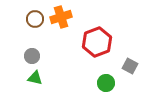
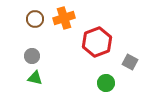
orange cross: moved 3 px right, 1 px down
gray square: moved 4 px up
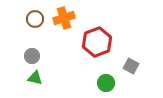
gray square: moved 1 px right, 4 px down
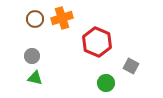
orange cross: moved 2 px left
red hexagon: rotated 16 degrees counterclockwise
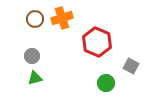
green triangle: rotated 28 degrees counterclockwise
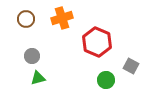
brown circle: moved 9 px left
green triangle: moved 3 px right
green circle: moved 3 px up
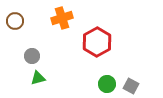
brown circle: moved 11 px left, 2 px down
red hexagon: rotated 8 degrees clockwise
gray square: moved 20 px down
green circle: moved 1 px right, 4 px down
